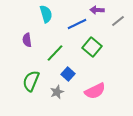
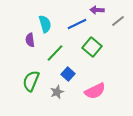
cyan semicircle: moved 1 px left, 10 px down
purple semicircle: moved 3 px right
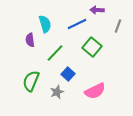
gray line: moved 5 px down; rotated 32 degrees counterclockwise
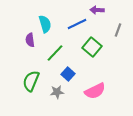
gray line: moved 4 px down
gray star: rotated 16 degrees clockwise
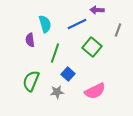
green line: rotated 24 degrees counterclockwise
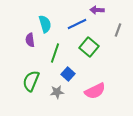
green square: moved 3 px left
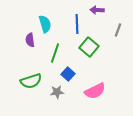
blue line: rotated 66 degrees counterclockwise
green semicircle: rotated 130 degrees counterclockwise
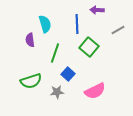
gray line: rotated 40 degrees clockwise
